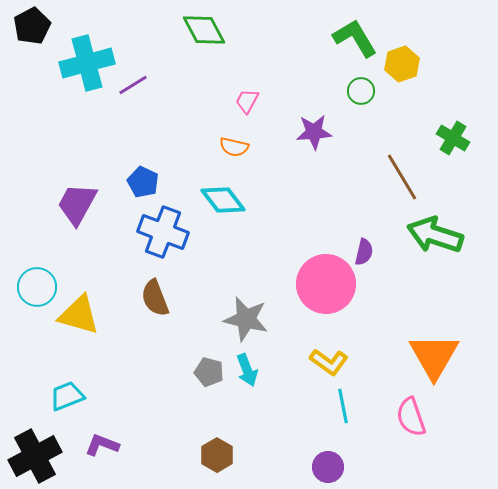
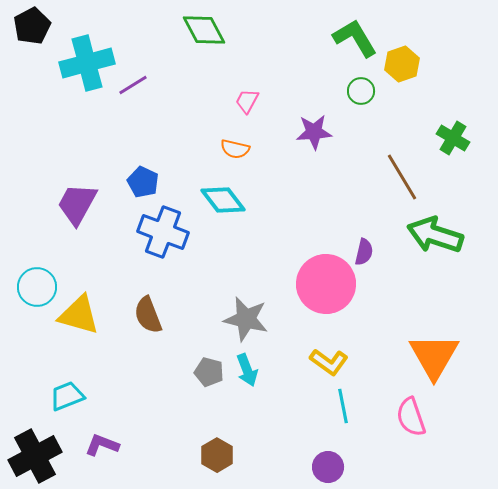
orange semicircle: moved 1 px right, 2 px down
brown semicircle: moved 7 px left, 17 px down
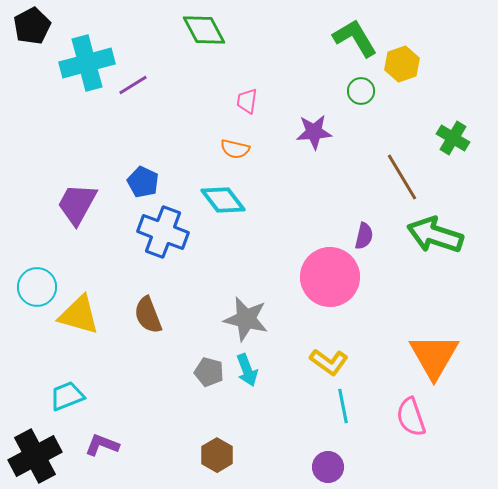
pink trapezoid: rotated 20 degrees counterclockwise
purple semicircle: moved 16 px up
pink circle: moved 4 px right, 7 px up
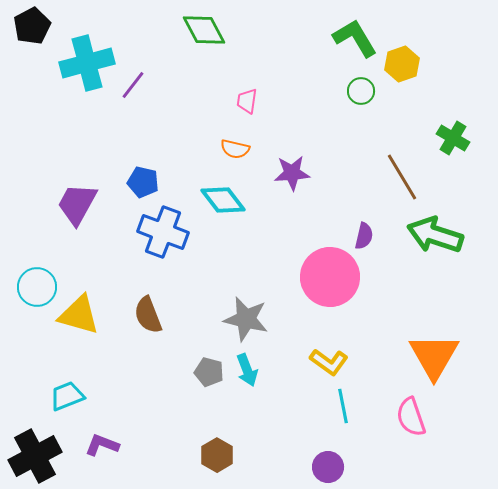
purple line: rotated 20 degrees counterclockwise
purple star: moved 22 px left, 41 px down
blue pentagon: rotated 12 degrees counterclockwise
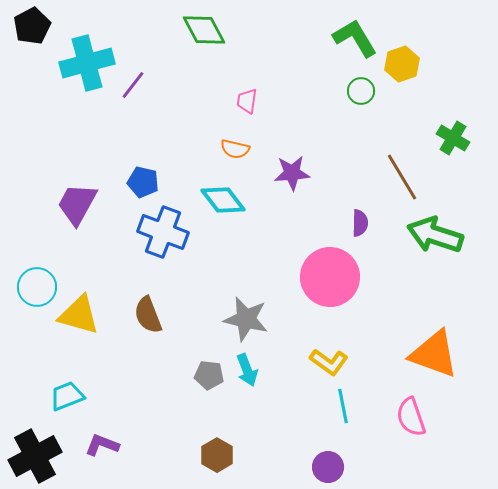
purple semicircle: moved 4 px left, 13 px up; rotated 12 degrees counterclockwise
orange triangle: moved 2 px up; rotated 40 degrees counterclockwise
gray pentagon: moved 3 px down; rotated 8 degrees counterclockwise
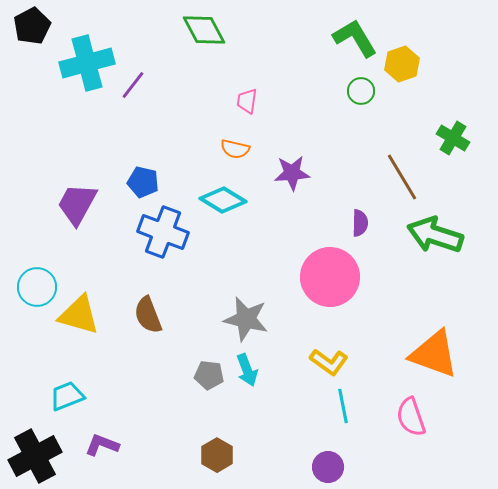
cyan diamond: rotated 21 degrees counterclockwise
